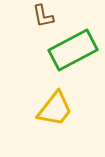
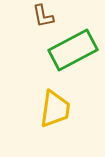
yellow trapezoid: rotated 30 degrees counterclockwise
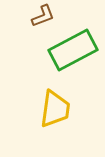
brown L-shape: rotated 100 degrees counterclockwise
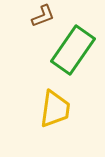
green rectangle: rotated 27 degrees counterclockwise
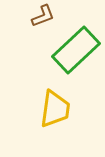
green rectangle: moved 3 px right; rotated 12 degrees clockwise
